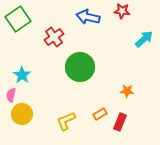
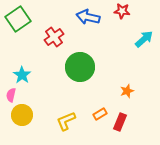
orange star: rotated 24 degrees counterclockwise
yellow circle: moved 1 px down
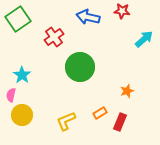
orange rectangle: moved 1 px up
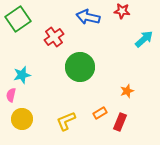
cyan star: rotated 24 degrees clockwise
yellow circle: moved 4 px down
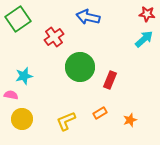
red star: moved 25 px right, 3 px down
cyan star: moved 2 px right, 1 px down
orange star: moved 3 px right, 29 px down
pink semicircle: rotated 88 degrees clockwise
red rectangle: moved 10 px left, 42 px up
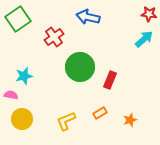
red star: moved 2 px right
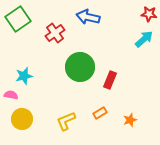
red cross: moved 1 px right, 4 px up
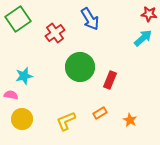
blue arrow: moved 2 px right, 2 px down; rotated 135 degrees counterclockwise
cyan arrow: moved 1 px left, 1 px up
orange star: rotated 24 degrees counterclockwise
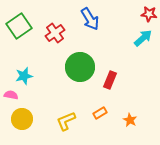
green square: moved 1 px right, 7 px down
